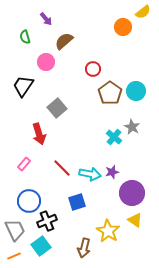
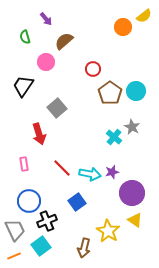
yellow semicircle: moved 1 px right, 4 px down
pink rectangle: rotated 48 degrees counterclockwise
blue square: rotated 18 degrees counterclockwise
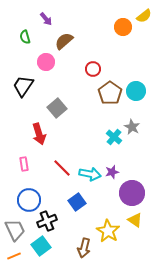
blue circle: moved 1 px up
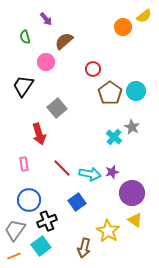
gray trapezoid: rotated 120 degrees counterclockwise
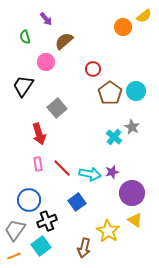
pink rectangle: moved 14 px right
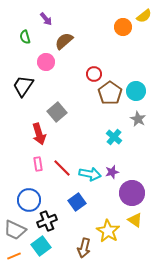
red circle: moved 1 px right, 5 px down
gray square: moved 4 px down
gray star: moved 6 px right, 8 px up
gray trapezoid: rotated 100 degrees counterclockwise
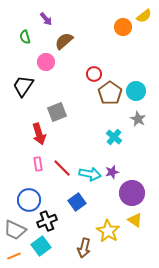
gray square: rotated 18 degrees clockwise
